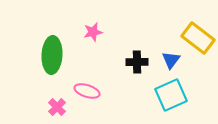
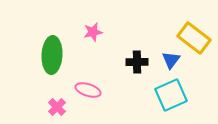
yellow rectangle: moved 4 px left
pink ellipse: moved 1 px right, 1 px up
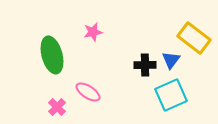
green ellipse: rotated 18 degrees counterclockwise
black cross: moved 8 px right, 3 px down
pink ellipse: moved 2 px down; rotated 15 degrees clockwise
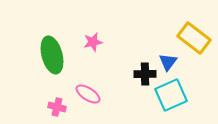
pink star: moved 10 px down
blue triangle: moved 3 px left, 2 px down
black cross: moved 9 px down
pink ellipse: moved 2 px down
pink cross: rotated 30 degrees counterclockwise
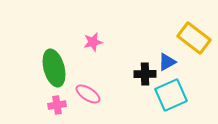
green ellipse: moved 2 px right, 13 px down
blue triangle: moved 1 px left; rotated 24 degrees clockwise
pink cross: moved 2 px up; rotated 24 degrees counterclockwise
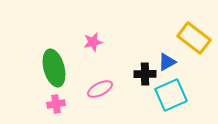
pink ellipse: moved 12 px right, 5 px up; rotated 60 degrees counterclockwise
pink cross: moved 1 px left, 1 px up
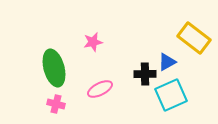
pink cross: rotated 24 degrees clockwise
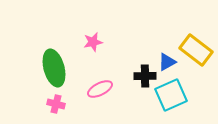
yellow rectangle: moved 2 px right, 12 px down
black cross: moved 2 px down
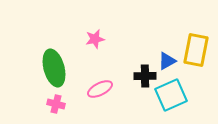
pink star: moved 2 px right, 3 px up
yellow rectangle: rotated 64 degrees clockwise
blue triangle: moved 1 px up
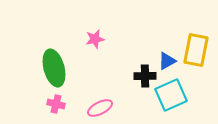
pink ellipse: moved 19 px down
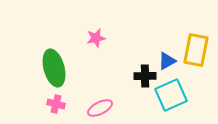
pink star: moved 1 px right, 1 px up
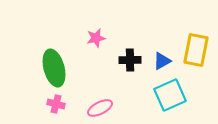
blue triangle: moved 5 px left
black cross: moved 15 px left, 16 px up
cyan square: moved 1 px left
